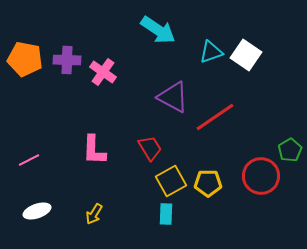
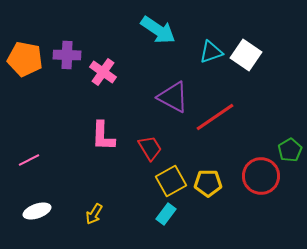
purple cross: moved 5 px up
pink L-shape: moved 9 px right, 14 px up
cyan rectangle: rotated 35 degrees clockwise
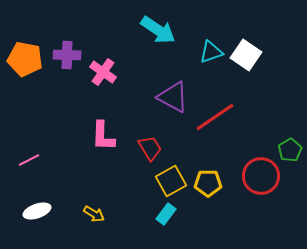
yellow arrow: rotated 90 degrees counterclockwise
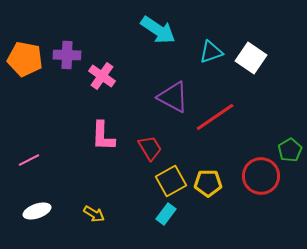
white square: moved 5 px right, 3 px down
pink cross: moved 1 px left, 4 px down
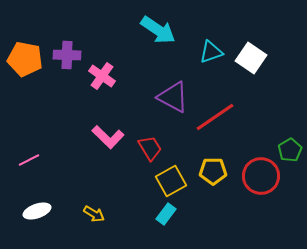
pink L-shape: moved 5 px right, 1 px down; rotated 48 degrees counterclockwise
yellow pentagon: moved 5 px right, 12 px up
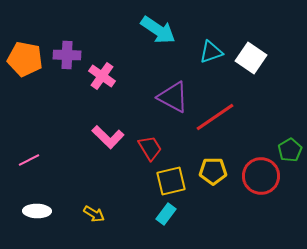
yellow square: rotated 16 degrees clockwise
white ellipse: rotated 20 degrees clockwise
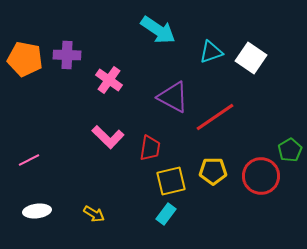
pink cross: moved 7 px right, 4 px down
red trapezoid: rotated 40 degrees clockwise
white ellipse: rotated 8 degrees counterclockwise
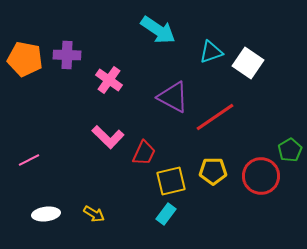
white square: moved 3 px left, 5 px down
red trapezoid: moved 6 px left, 5 px down; rotated 16 degrees clockwise
white ellipse: moved 9 px right, 3 px down
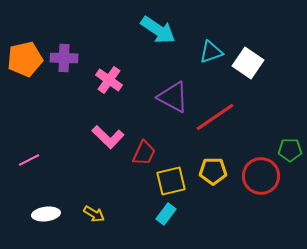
purple cross: moved 3 px left, 3 px down
orange pentagon: rotated 24 degrees counterclockwise
green pentagon: rotated 30 degrees clockwise
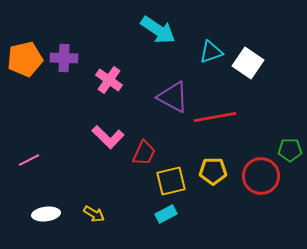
red line: rotated 24 degrees clockwise
cyan rectangle: rotated 25 degrees clockwise
